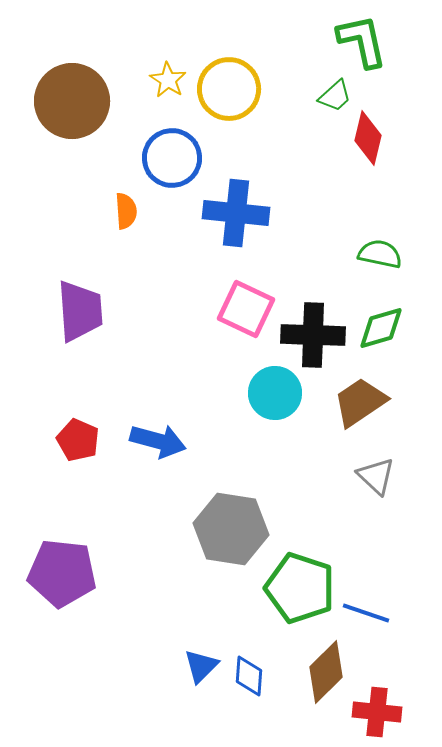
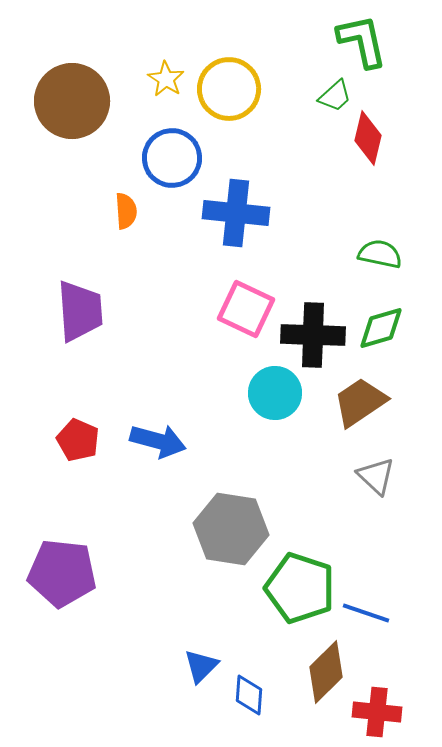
yellow star: moved 2 px left, 1 px up
blue diamond: moved 19 px down
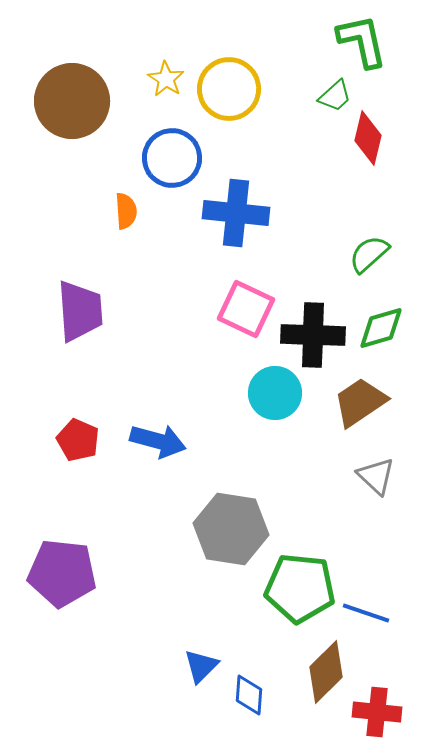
green semicircle: moved 11 px left; rotated 54 degrees counterclockwise
green pentagon: rotated 12 degrees counterclockwise
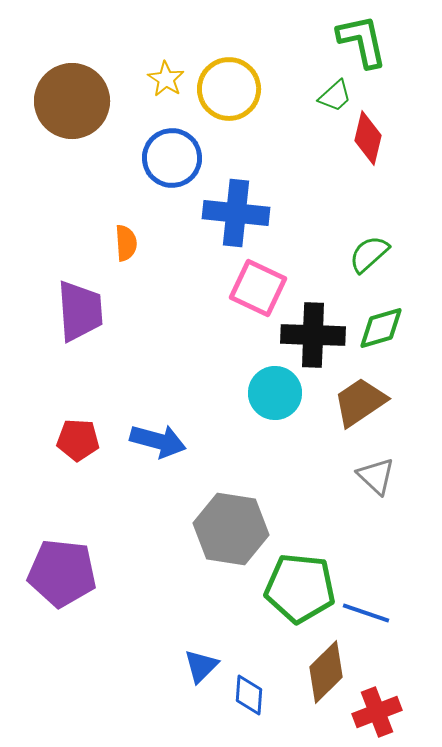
orange semicircle: moved 32 px down
pink square: moved 12 px right, 21 px up
red pentagon: rotated 21 degrees counterclockwise
red cross: rotated 27 degrees counterclockwise
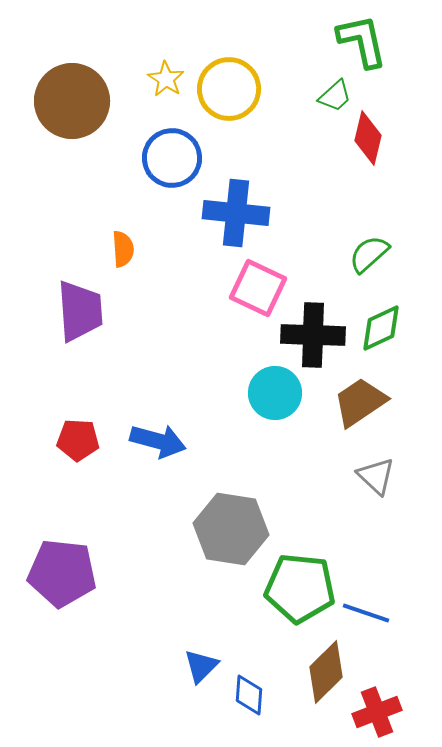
orange semicircle: moved 3 px left, 6 px down
green diamond: rotated 9 degrees counterclockwise
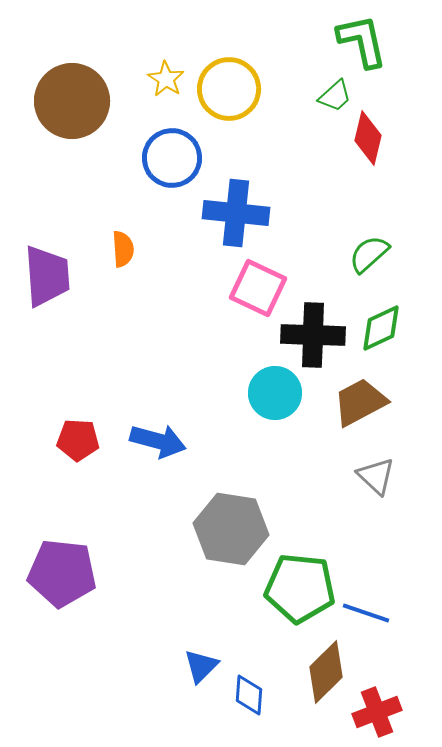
purple trapezoid: moved 33 px left, 35 px up
brown trapezoid: rotated 6 degrees clockwise
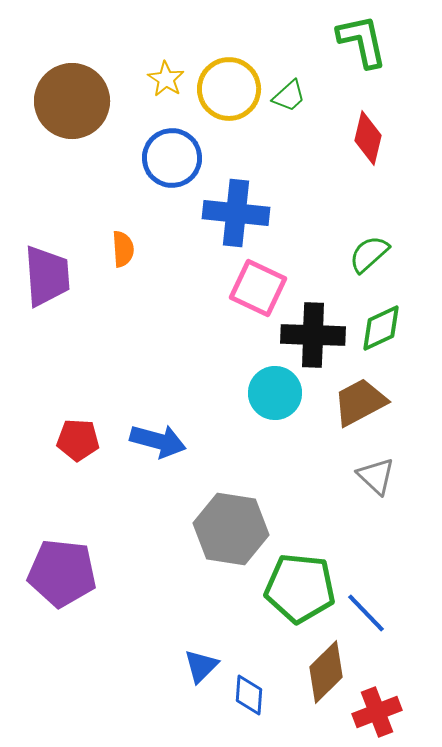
green trapezoid: moved 46 px left
blue line: rotated 27 degrees clockwise
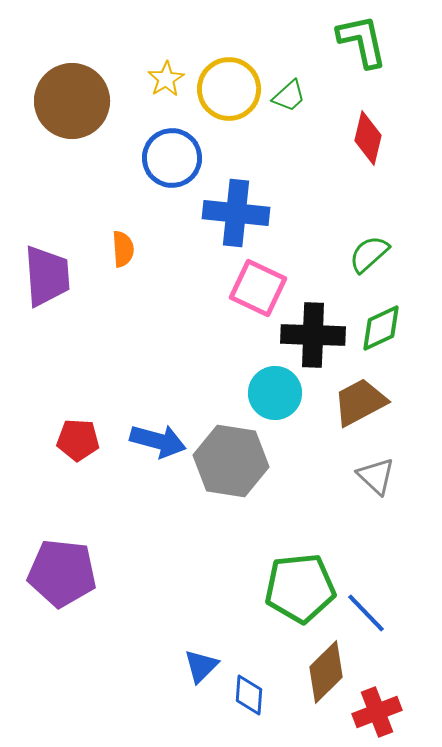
yellow star: rotated 9 degrees clockwise
gray hexagon: moved 68 px up
green pentagon: rotated 12 degrees counterclockwise
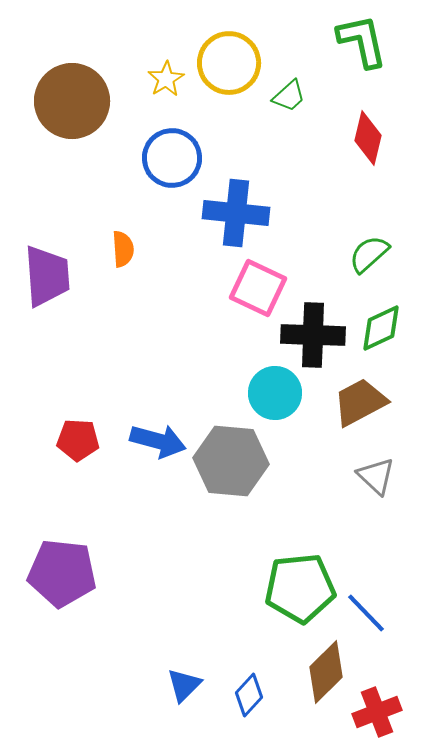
yellow circle: moved 26 px up
gray hexagon: rotated 4 degrees counterclockwise
blue triangle: moved 17 px left, 19 px down
blue diamond: rotated 39 degrees clockwise
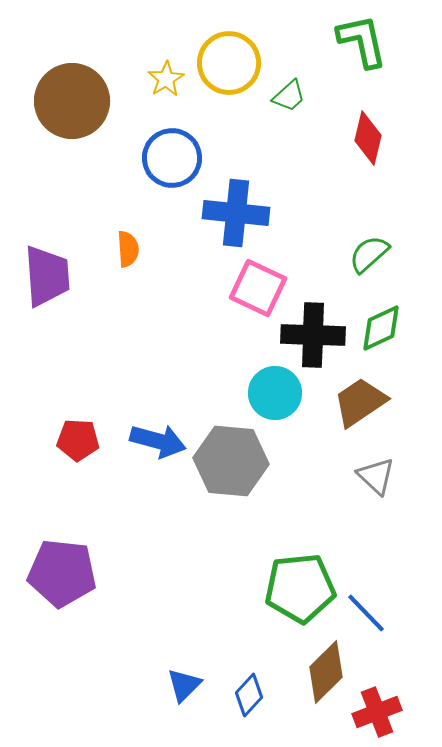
orange semicircle: moved 5 px right
brown trapezoid: rotated 6 degrees counterclockwise
